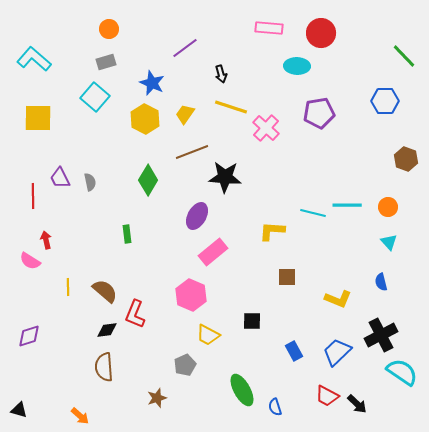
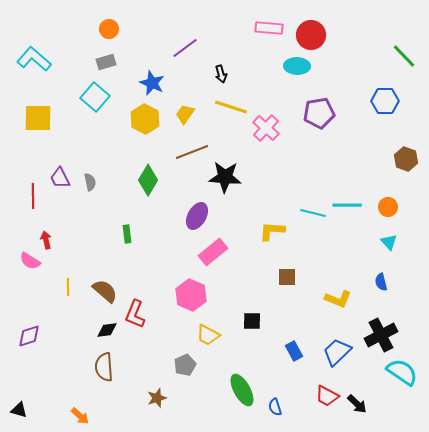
red circle at (321, 33): moved 10 px left, 2 px down
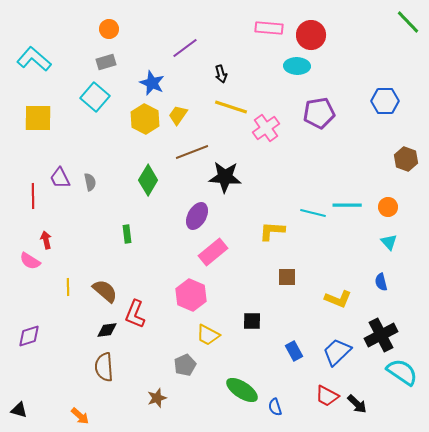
green line at (404, 56): moved 4 px right, 34 px up
yellow trapezoid at (185, 114): moved 7 px left, 1 px down
pink cross at (266, 128): rotated 12 degrees clockwise
green ellipse at (242, 390): rotated 28 degrees counterclockwise
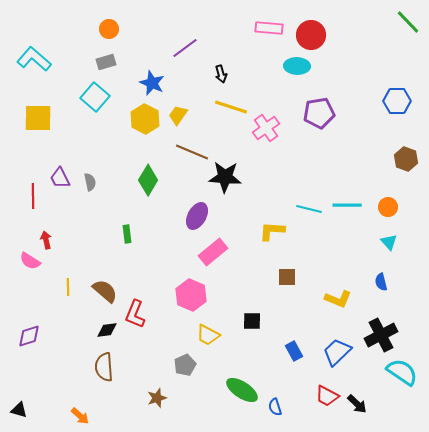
blue hexagon at (385, 101): moved 12 px right
brown line at (192, 152): rotated 44 degrees clockwise
cyan line at (313, 213): moved 4 px left, 4 px up
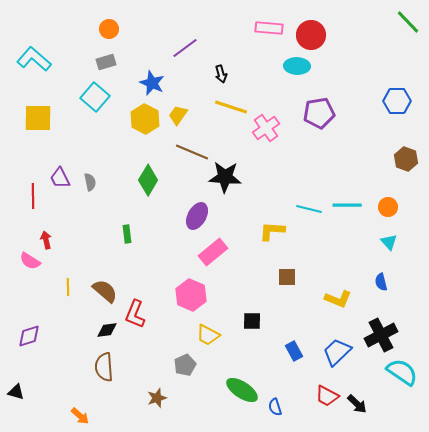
black triangle at (19, 410): moved 3 px left, 18 px up
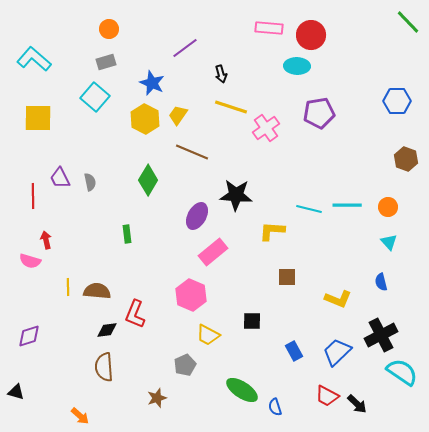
black star at (225, 177): moved 11 px right, 18 px down
pink semicircle at (30, 261): rotated 15 degrees counterclockwise
brown semicircle at (105, 291): moved 8 px left; rotated 36 degrees counterclockwise
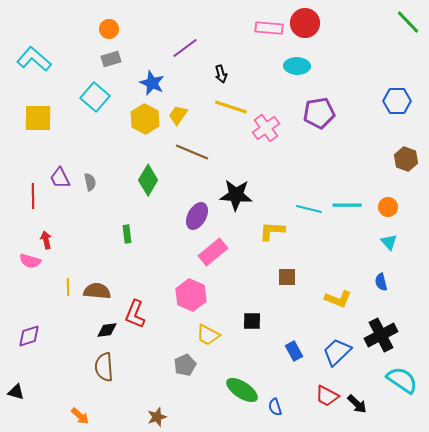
red circle at (311, 35): moved 6 px left, 12 px up
gray rectangle at (106, 62): moved 5 px right, 3 px up
cyan semicircle at (402, 372): moved 8 px down
brown star at (157, 398): moved 19 px down
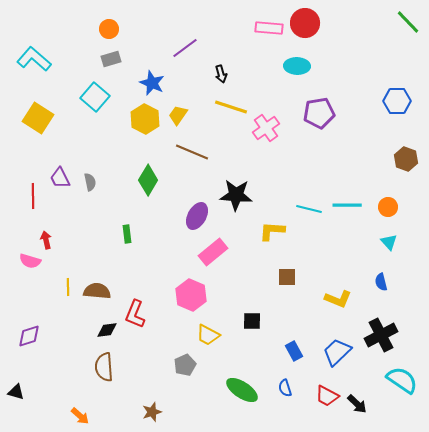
yellow square at (38, 118): rotated 32 degrees clockwise
blue semicircle at (275, 407): moved 10 px right, 19 px up
brown star at (157, 417): moved 5 px left, 5 px up
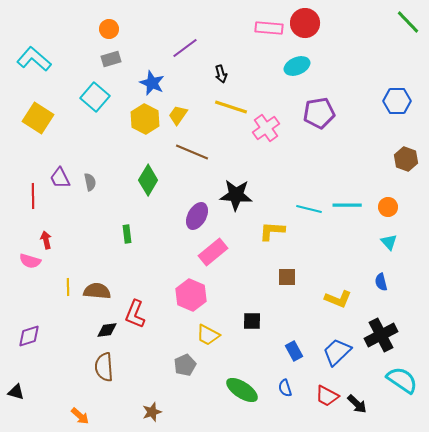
cyan ellipse at (297, 66): rotated 25 degrees counterclockwise
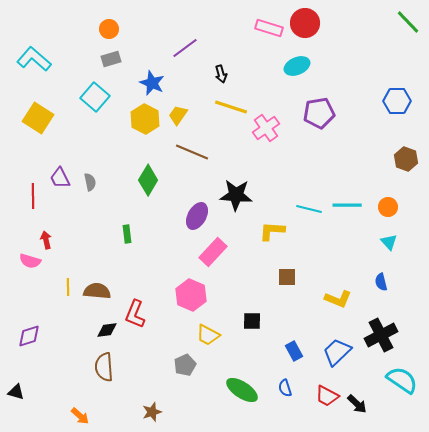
pink rectangle at (269, 28): rotated 12 degrees clockwise
pink rectangle at (213, 252): rotated 8 degrees counterclockwise
